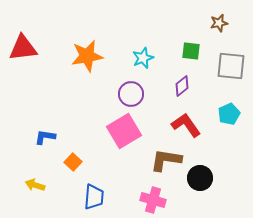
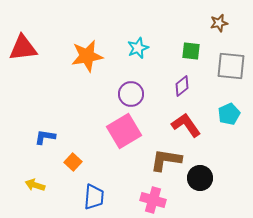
cyan star: moved 5 px left, 10 px up
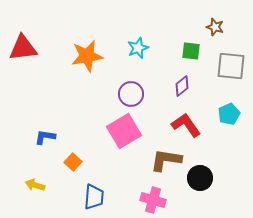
brown star: moved 4 px left, 4 px down; rotated 30 degrees clockwise
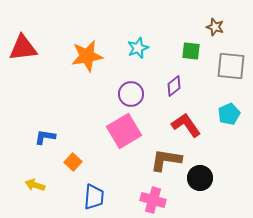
purple diamond: moved 8 px left
